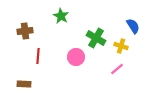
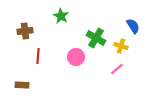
brown rectangle: moved 2 px left, 1 px down
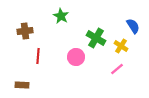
yellow cross: rotated 16 degrees clockwise
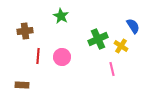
green cross: moved 2 px right, 1 px down; rotated 36 degrees clockwise
pink circle: moved 14 px left
pink line: moved 5 px left; rotated 64 degrees counterclockwise
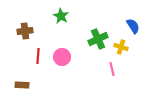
yellow cross: moved 1 px down; rotated 16 degrees counterclockwise
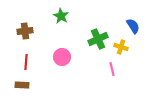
red line: moved 12 px left, 6 px down
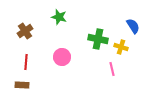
green star: moved 2 px left, 1 px down; rotated 14 degrees counterclockwise
brown cross: rotated 28 degrees counterclockwise
green cross: rotated 36 degrees clockwise
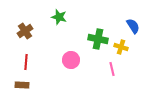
pink circle: moved 9 px right, 3 px down
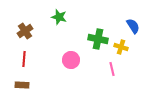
red line: moved 2 px left, 3 px up
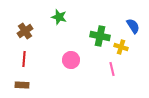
green cross: moved 2 px right, 3 px up
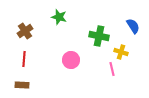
green cross: moved 1 px left
yellow cross: moved 5 px down
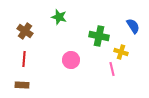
brown cross: rotated 21 degrees counterclockwise
